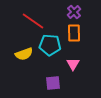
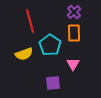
red line: moved 3 px left; rotated 40 degrees clockwise
cyan pentagon: rotated 30 degrees clockwise
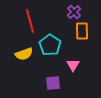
orange rectangle: moved 8 px right, 2 px up
pink triangle: moved 1 px down
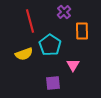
purple cross: moved 10 px left
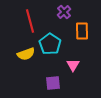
cyan pentagon: moved 1 px up
yellow semicircle: moved 2 px right
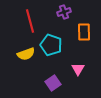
purple cross: rotated 24 degrees clockwise
orange rectangle: moved 2 px right, 1 px down
cyan pentagon: moved 1 px right, 1 px down; rotated 15 degrees counterclockwise
pink triangle: moved 5 px right, 4 px down
purple square: rotated 28 degrees counterclockwise
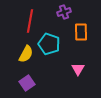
red line: rotated 25 degrees clockwise
orange rectangle: moved 3 px left
cyan pentagon: moved 2 px left, 1 px up
yellow semicircle: rotated 42 degrees counterclockwise
purple square: moved 26 px left
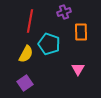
purple square: moved 2 px left
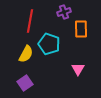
orange rectangle: moved 3 px up
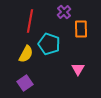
purple cross: rotated 24 degrees counterclockwise
